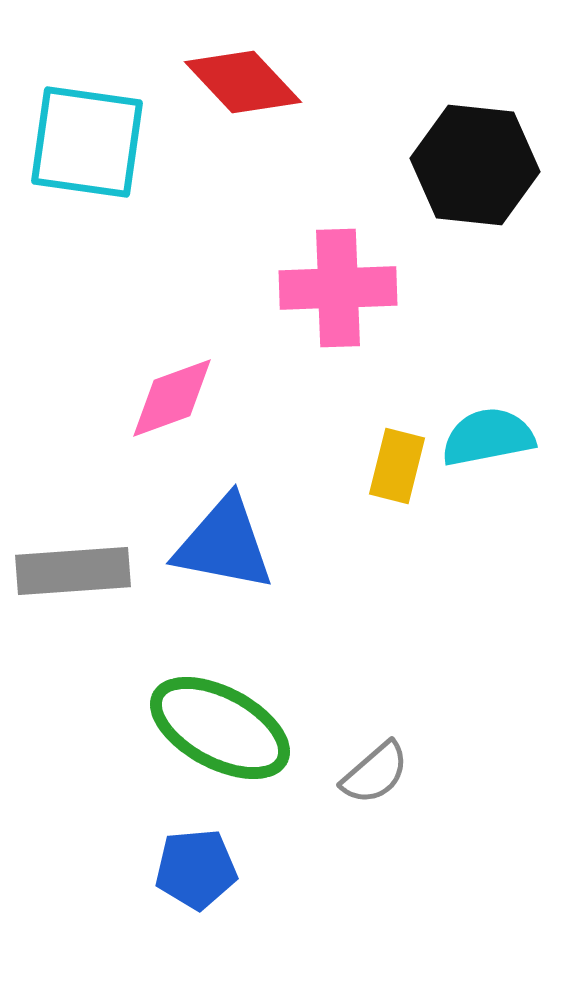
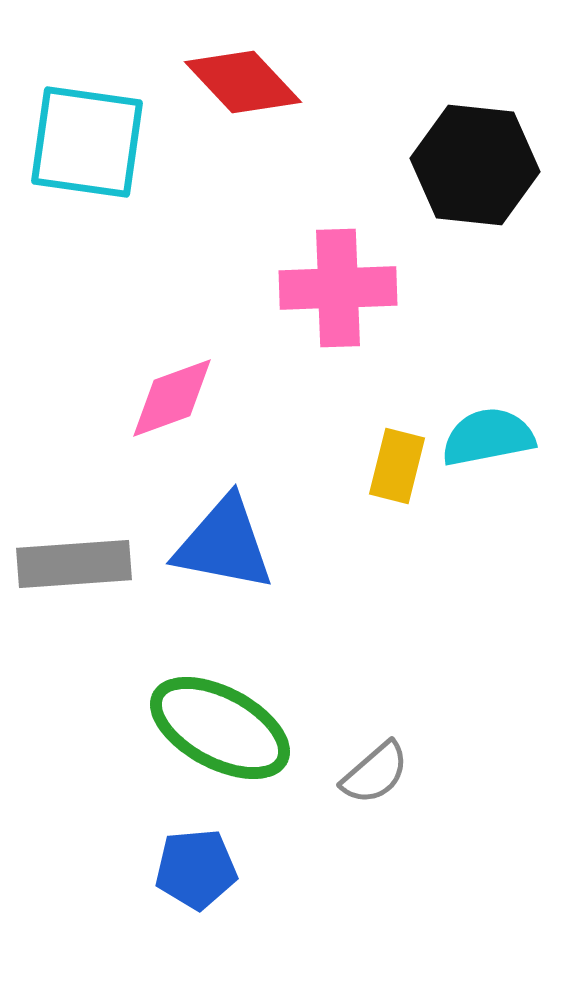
gray rectangle: moved 1 px right, 7 px up
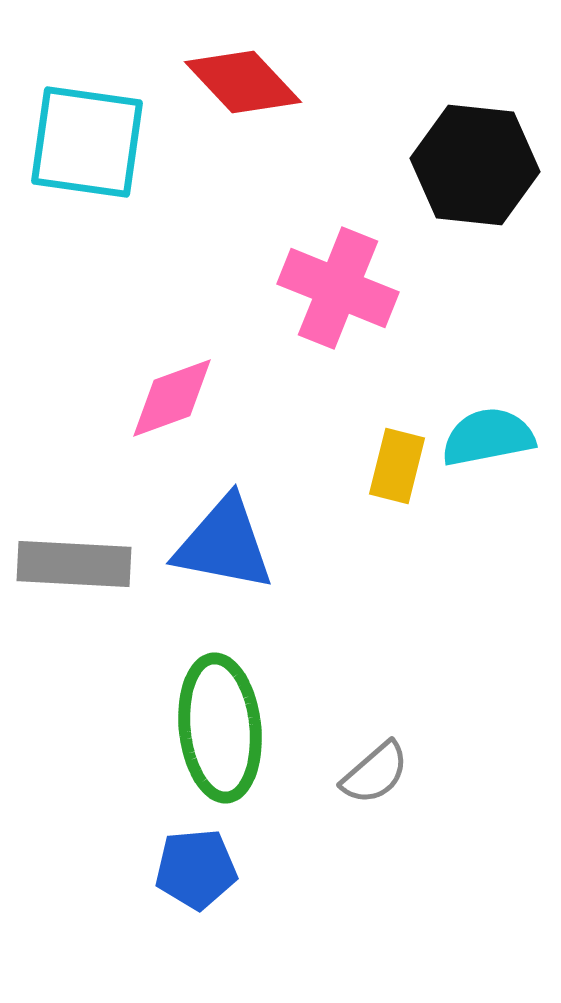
pink cross: rotated 24 degrees clockwise
gray rectangle: rotated 7 degrees clockwise
green ellipse: rotated 56 degrees clockwise
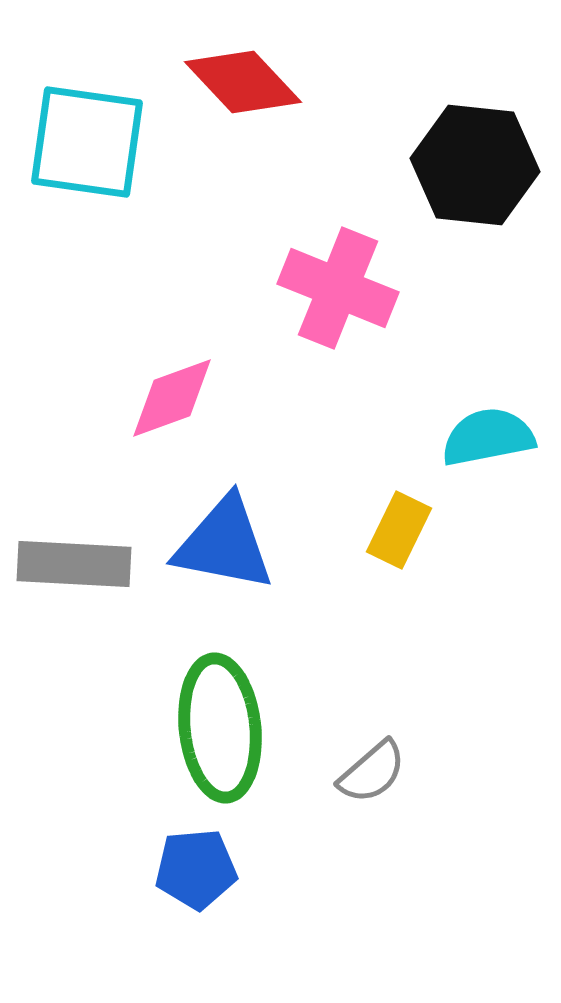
yellow rectangle: moved 2 px right, 64 px down; rotated 12 degrees clockwise
gray semicircle: moved 3 px left, 1 px up
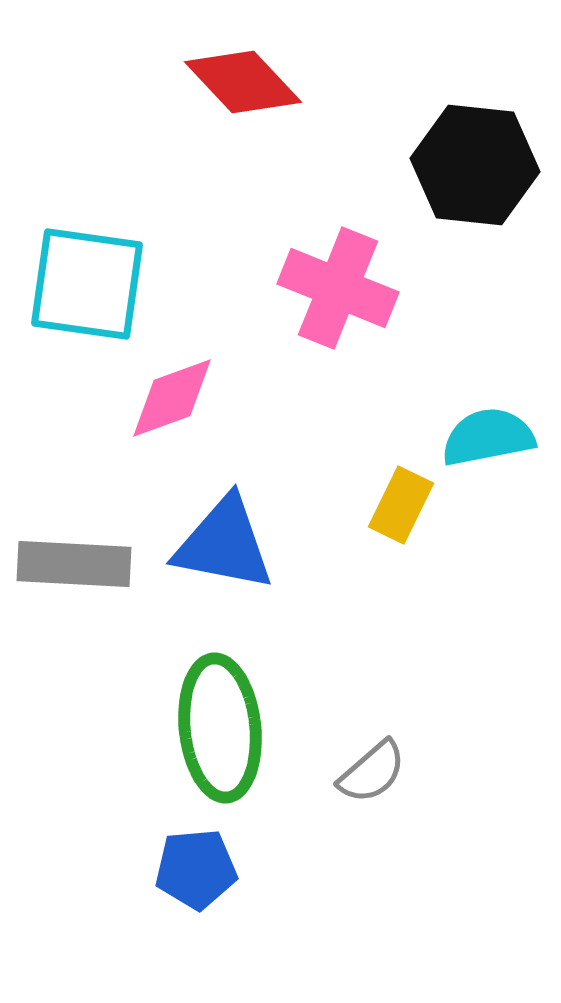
cyan square: moved 142 px down
yellow rectangle: moved 2 px right, 25 px up
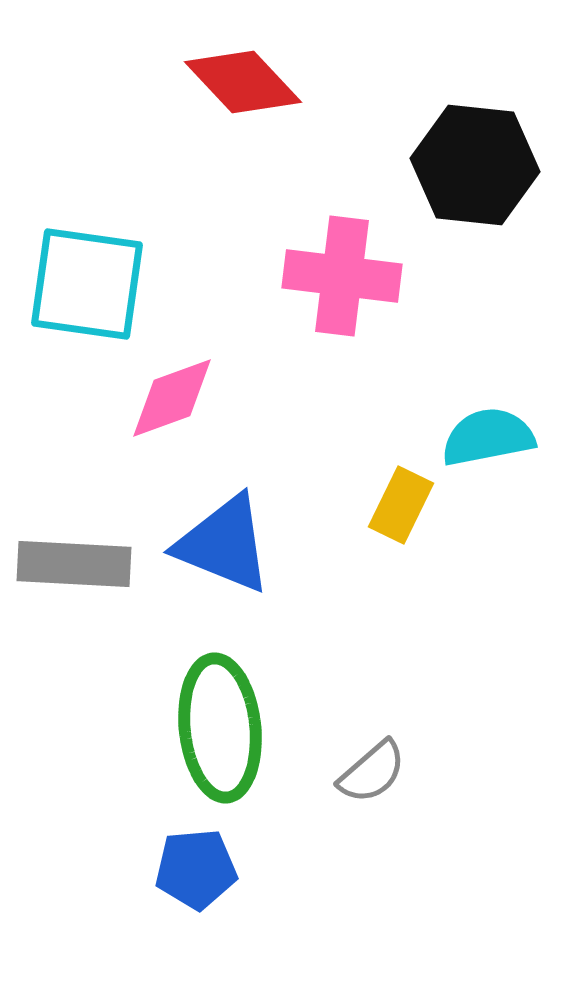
pink cross: moved 4 px right, 12 px up; rotated 15 degrees counterclockwise
blue triangle: rotated 11 degrees clockwise
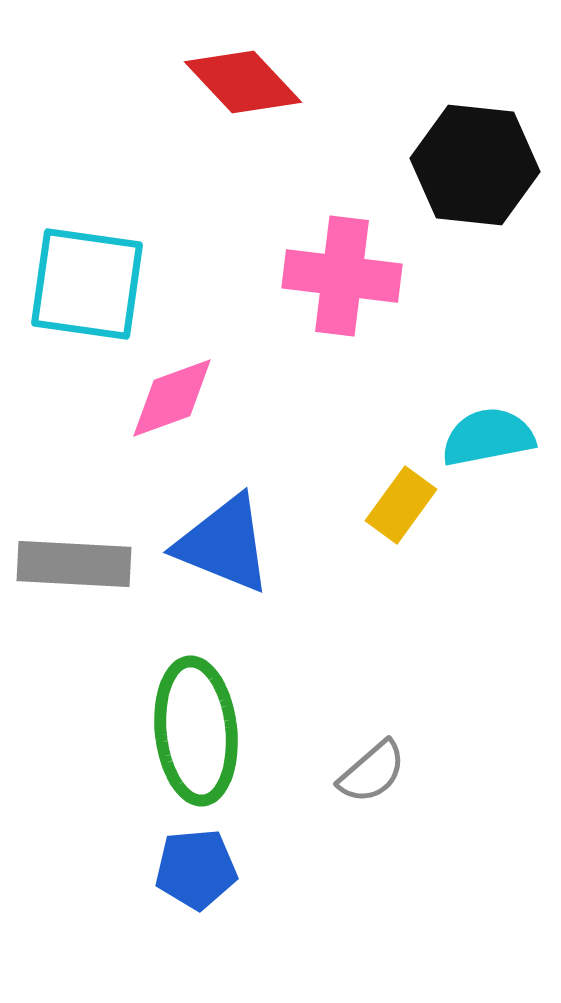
yellow rectangle: rotated 10 degrees clockwise
green ellipse: moved 24 px left, 3 px down
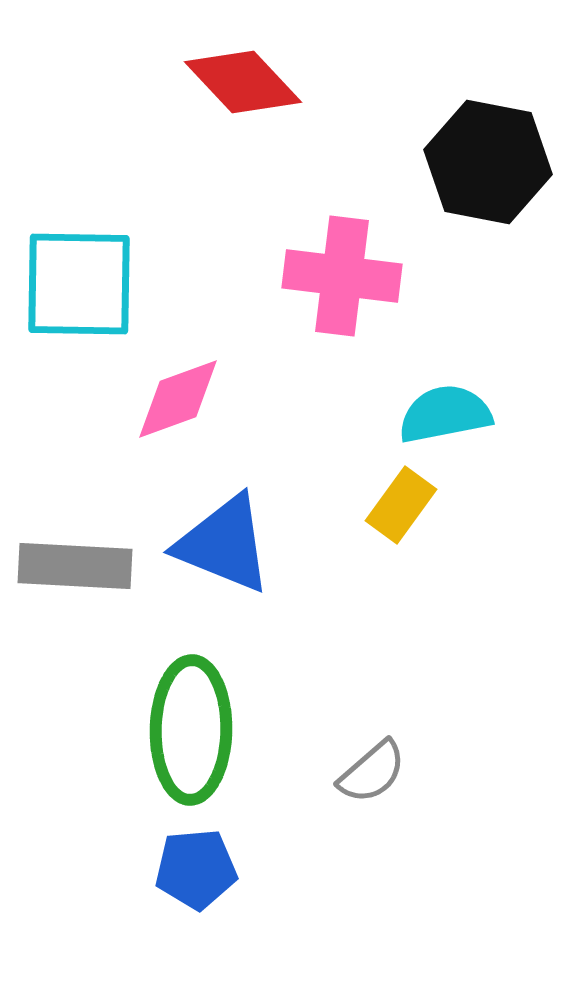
black hexagon: moved 13 px right, 3 px up; rotated 5 degrees clockwise
cyan square: moved 8 px left; rotated 7 degrees counterclockwise
pink diamond: moved 6 px right, 1 px down
cyan semicircle: moved 43 px left, 23 px up
gray rectangle: moved 1 px right, 2 px down
green ellipse: moved 5 px left, 1 px up; rotated 7 degrees clockwise
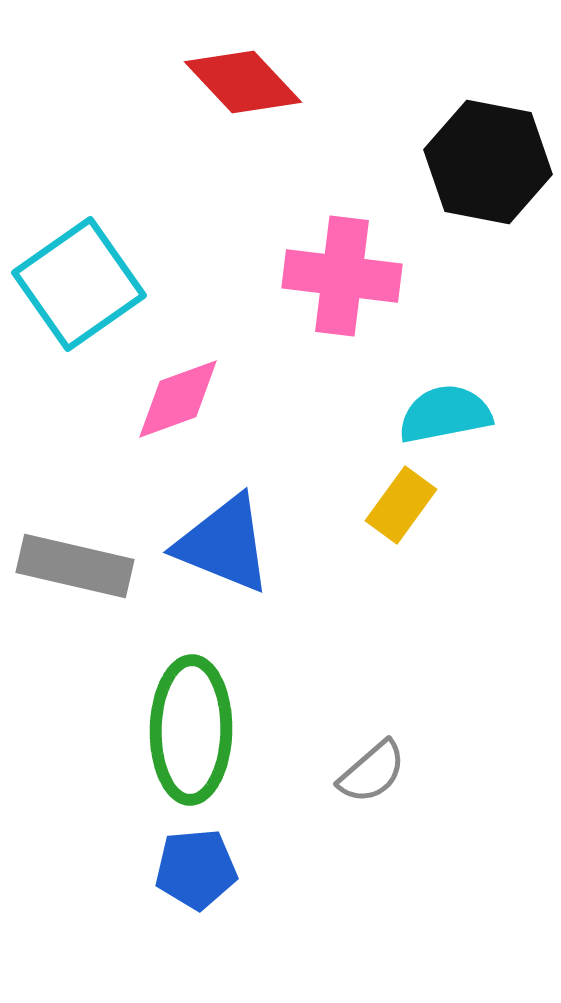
cyan square: rotated 36 degrees counterclockwise
gray rectangle: rotated 10 degrees clockwise
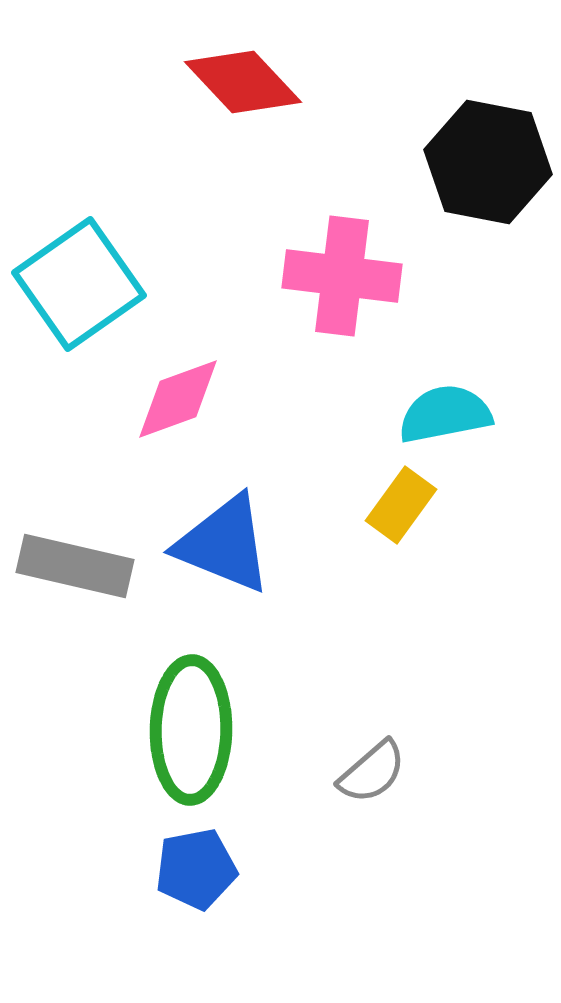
blue pentagon: rotated 6 degrees counterclockwise
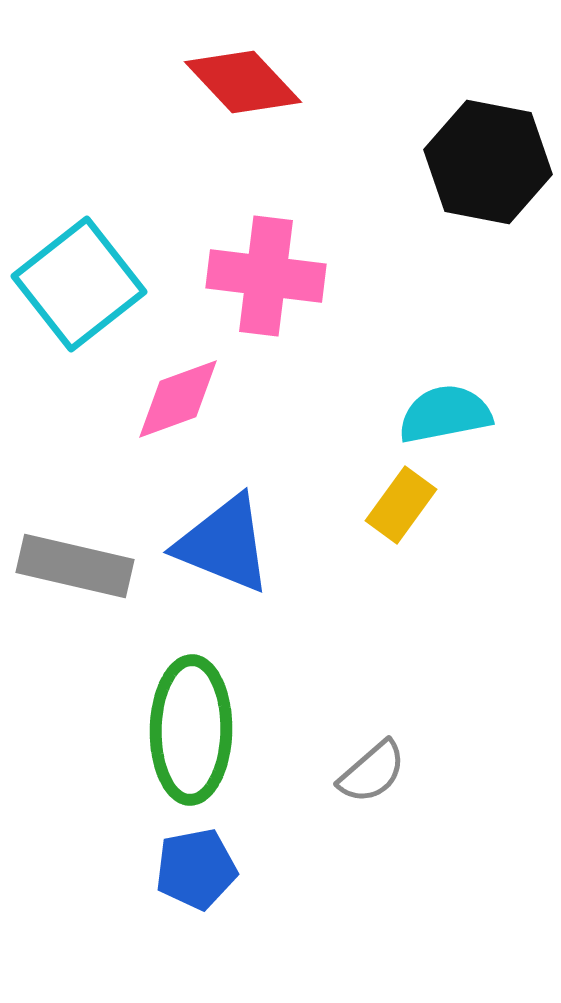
pink cross: moved 76 px left
cyan square: rotated 3 degrees counterclockwise
